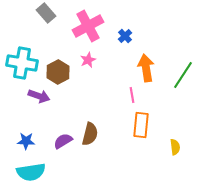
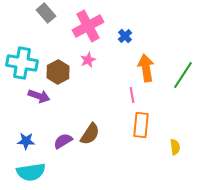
brown semicircle: rotated 20 degrees clockwise
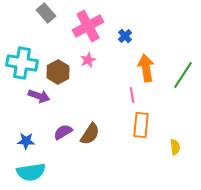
purple semicircle: moved 9 px up
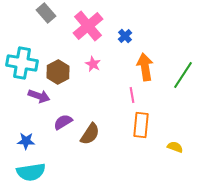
pink cross: rotated 12 degrees counterclockwise
pink star: moved 5 px right, 4 px down; rotated 21 degrees counterclockwise
orange arrow: moved 1 px left, 1 px up
purple semicircle: moved 10 px up
yellow semicircle: rotated 63 degrees counterclockwise
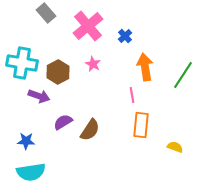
brown semicircle: moved 4 px up
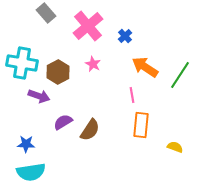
orange arrow: rotated 48 degrees counterclockwise
green line: moved 3 px left
blue star: moved 3 px down
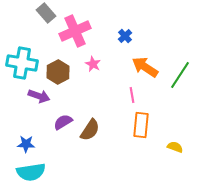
pink cross: moved 13 px left, 5 px down; rotated 16 degrees clockwise
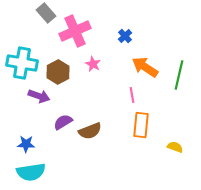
green line: moved 1 px left; rotated 20 degrees counterclockwise
brown semicircle: moved 1 px down; rotated 35 degrees clockwise
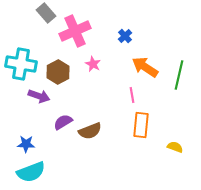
cyan cross: moved 1 px left, 1 px down
cyan semicircle: rotated 12 degrees counterclockwise
